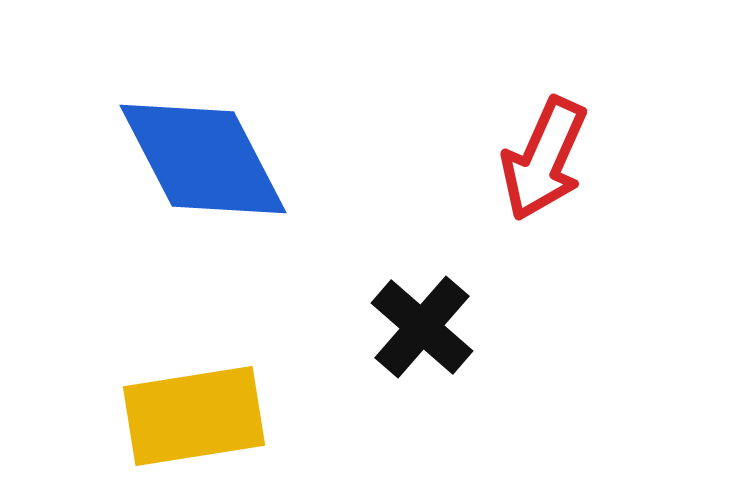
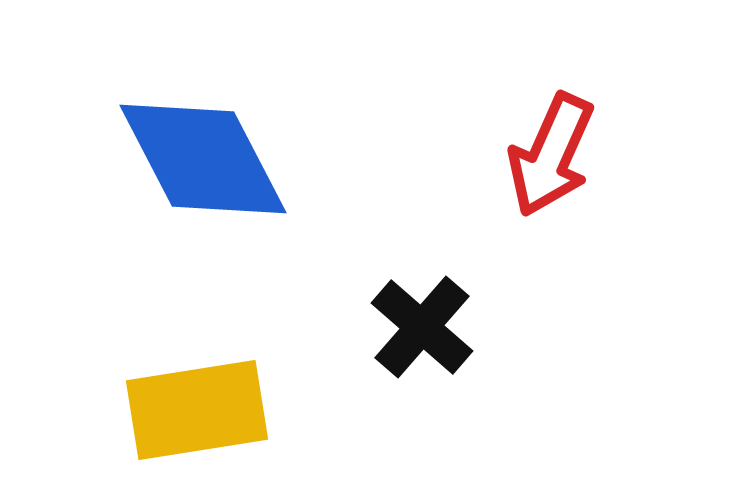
red arrow: moved 7 px right, 4 px up
yellow rectangle: moved 3 px right, 6 px up
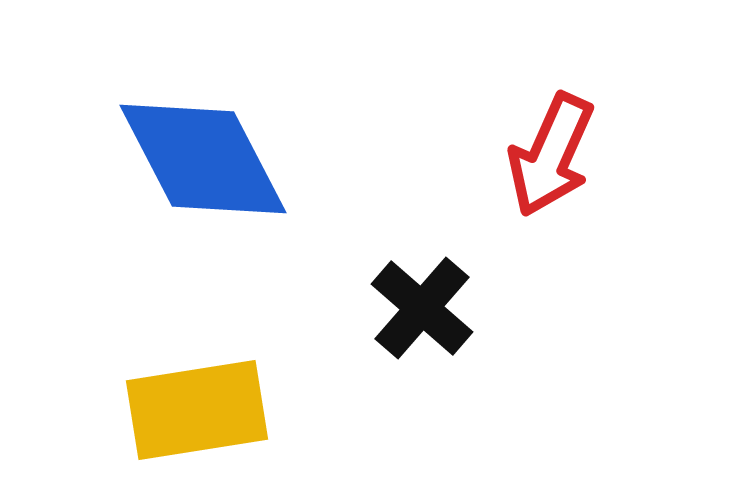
black cross: moved 19 px up
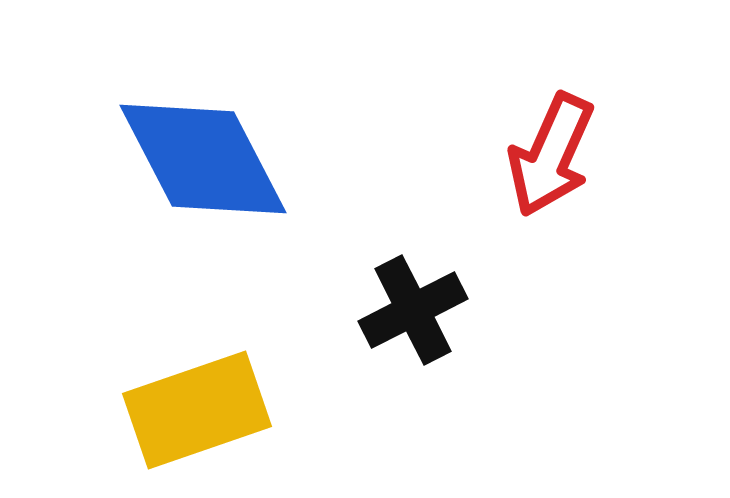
black cross: moved 9 px left, 2 px down; rotated 22 degrees clockwise
yellow rectangle: rotated 10 degrees counterclockwise
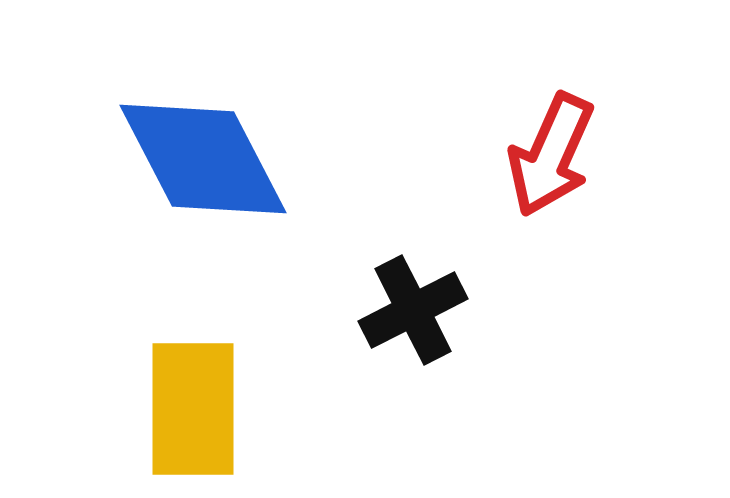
yellow rectangle: moved 4 px left, 1 px up; rotated 71 degrees counterclockwise
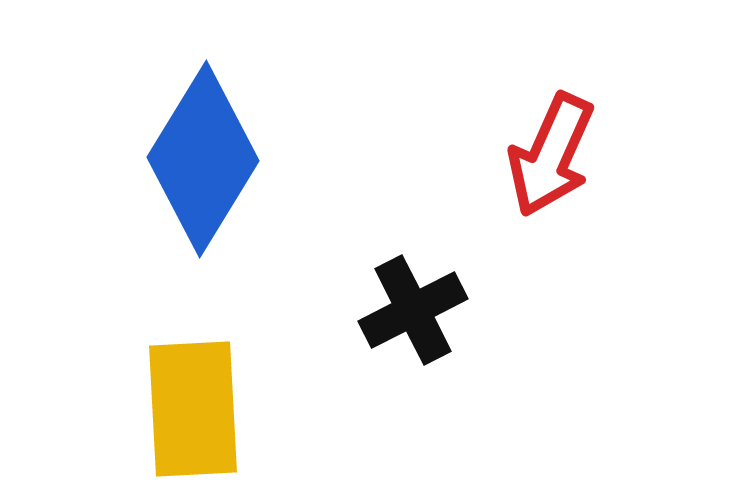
blue diamond: rotated 59 degrees clockwise
yellow rectangle: rotated 3 degrees counterclockwise
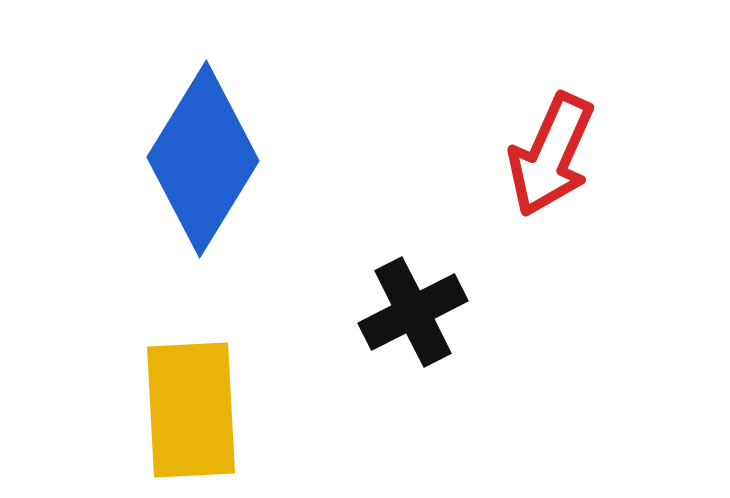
black cross: moved 2 px down
yellow rectangle: moved 2 px left, 1 px down
